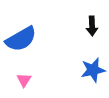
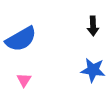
black arrow: moved 1 px right
blue star: rotated 20 degrees clockwise
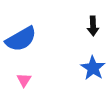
blue star: moved 2 px up; rotated 25 degrees clockwise
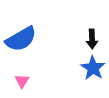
black arrow: moved 1 px left, 13 px down
pink triangle: moved 2 px left, 1 px down
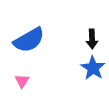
blue semicircle: moved 8 px right, 1 px down
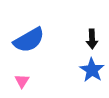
blue star: moved 1 px left, 2 px down
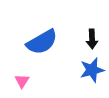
blue semicircle: moved 13 px right, 2 px down
blue star: rotated 25 degrees clockwise
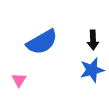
black arrow: moved 1 px right, 1 px down
pink triangle: moved 3 px left, 1 px up
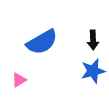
blue star: moved 1 px right, 1 px down
pink triangle: rotated 28 degrees clockwise
